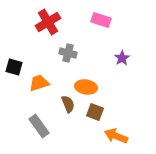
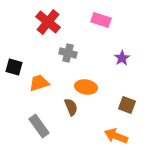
red cross: rotated 20 degrees counterclockwise
brown semicircle: moved 3 px right, 3 px down
brown square: moved 32 px right, 7 px up
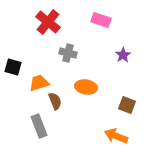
purple star: moved 1 px right, 3 px up
black square: moved 1 px left
brown semicircle: moved 16 px left, 6 px up
gray rectangle: rotated 15 degrees clockwise
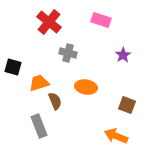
red cross: moved 1 px right
